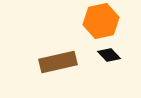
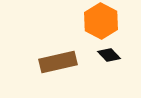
orange hexagon: rotated 20 degrees counterclockwise
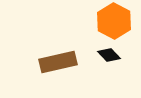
orange hexagon: moved 13 px right
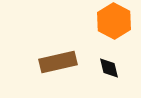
black diamond: moved 13 px down; rotated 30 degrees clockwise
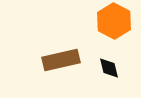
brown rectangle: moved 3 px right, 2 px up
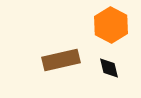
orange hexagon: moved 3 px left, 4 px down
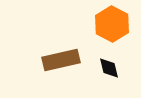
orange hexagon: moved 1 px right, 1 px up
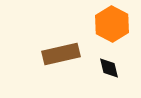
brown rectangle: moved 6 px up
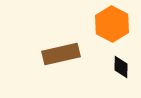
black diamond: moved 12 px right, 1 px up; rotated 15 degrees clockwise
